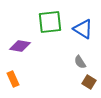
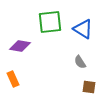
brown square: moved 5 px down; rotated 24 degrees counterclockwise
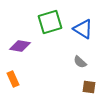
green square: rotated 10 degrees counterclockwise
gray semicircle: rotated 16 degrees counterclockwise
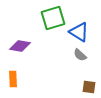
green square: moved 3 px right, 4 px up
blue triangle: moved 4 px left, 3 px down
gray semicircle: moved 7 px up
orange rectangle: rotated 21 degrees clockwise
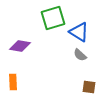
orange rectangle: moved 3 px down
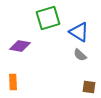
green square: moved 5 px left
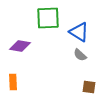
green square: rotated 15 degrees clockwise
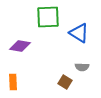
green square: moved 1 px up
blue triangle: moved 1 px down
gray semicircle: moved 2 px right, 12 px down; rotated 40 degrees counterclockwise
brown square: moved 24 px left, 5 px up; rotated 24 degrees clockwise
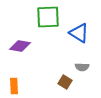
orange rectangle: moved 1 px right, 4 px down
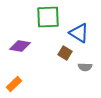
gray semicircle: moved 3 px right
brown square: moved 29 px up
orange rectangle: moved 2 px up; rotated 49 degrees clockwise
